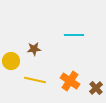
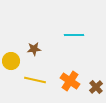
brown cross: moved 1 px up
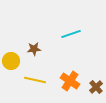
cyan line: moved 3 px left, 1 px up; rotated 18 degrees counterclockwise
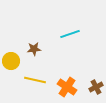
cyan line: moved 1 px left
orange cross: moved 3 px left, 6 px down
brown cross: rotated 16 degrees clockwise
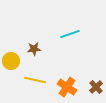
brown cross: rotated 16 degrees counterclockwise
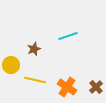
cyan line: moved 2 px left, 2 px down
brown star: rotated 16 degrees counterclockwise
yellow circle: moved 4 px down
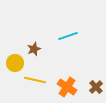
yellow circle: moved 4 px right, 2 px up
